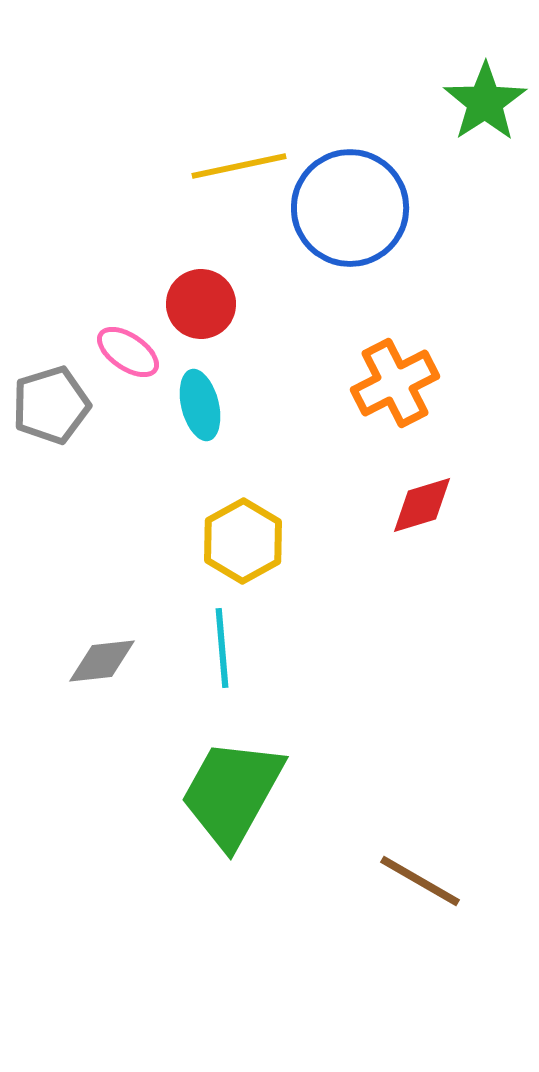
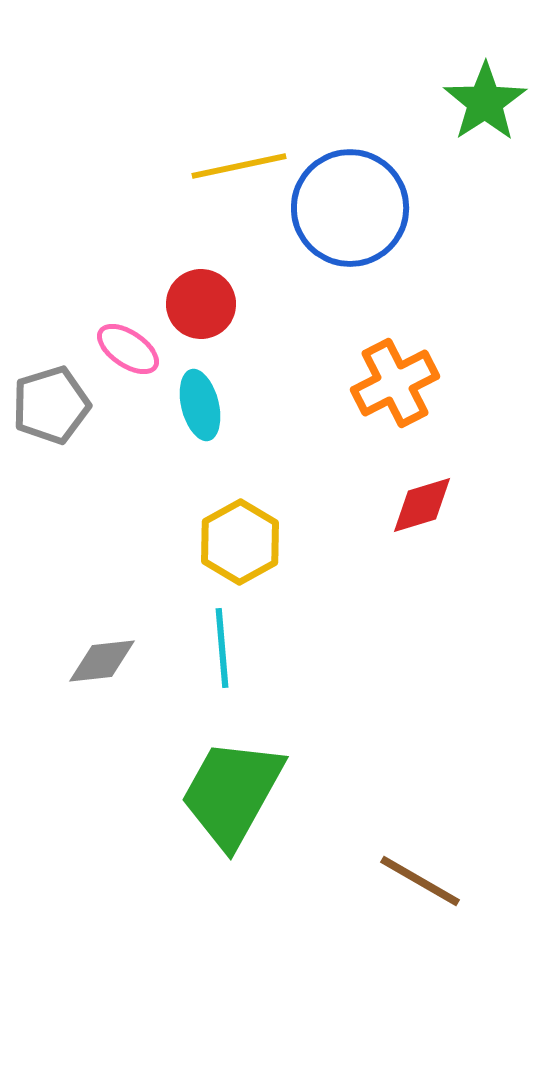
pink ellipse: moved 3 px up
yellow hexagon: moved 3 px left, 1 px down
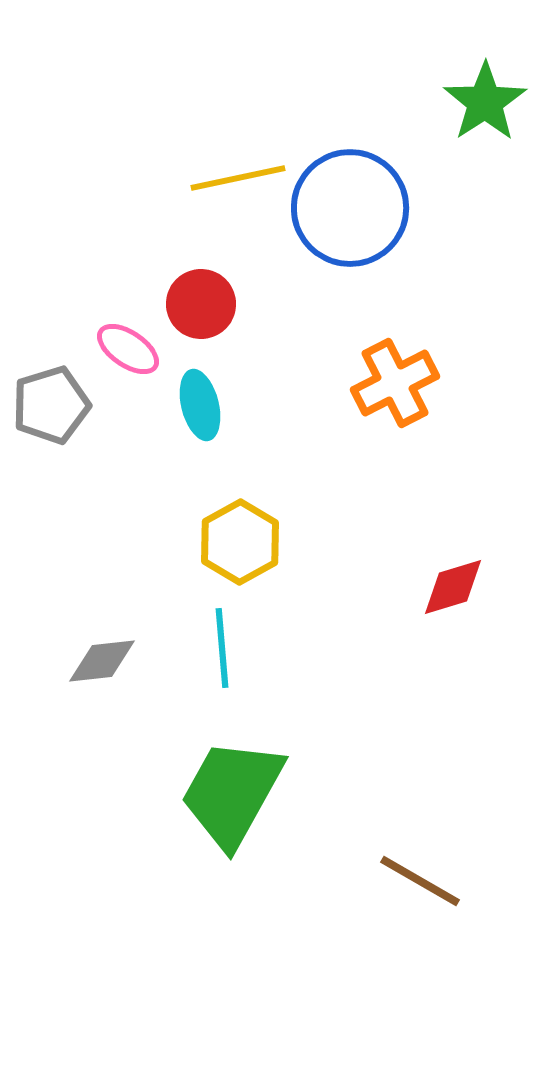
yellow line: moved 1 px left, 12 px down
red diamond: moved 31 px right, 82 px down
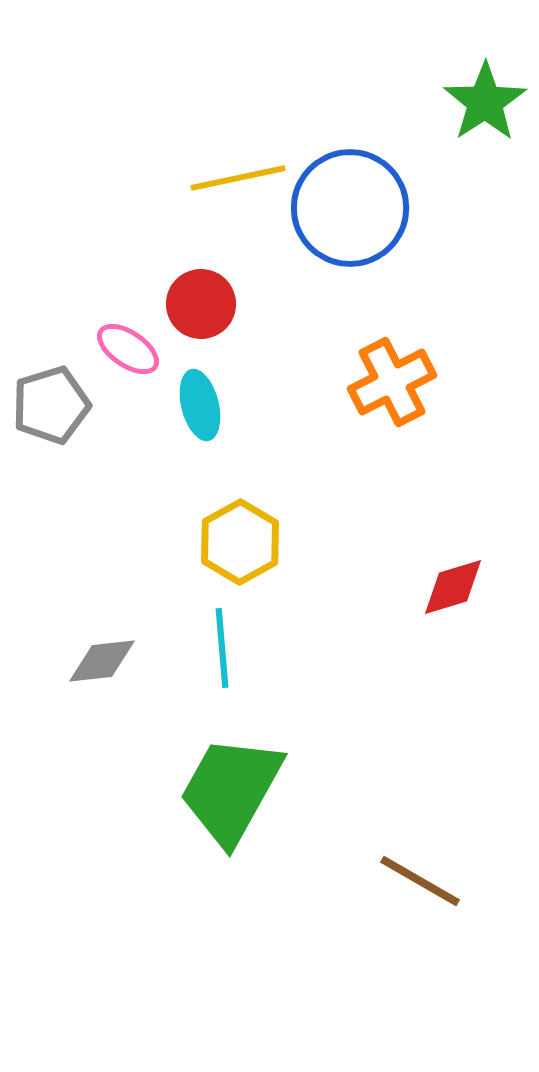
orange cross: moved 3 px left, 1 px up
green trapezoid: moved 1 px left, 3 px up
